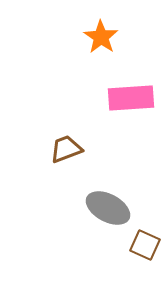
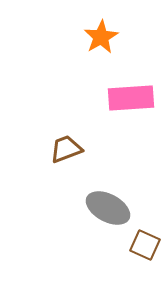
orange star: rotated 8 degrees clockwise
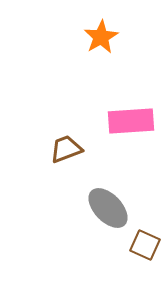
pink rectangle: moved 23 px down
gray ellipse: rotated 18 degrees clockwise
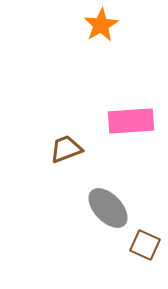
orange star: moved 12 px up
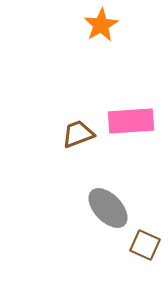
brown trapezoid: moved 12 px right, 15 px up
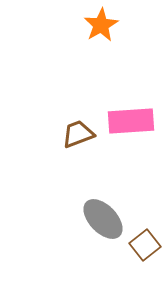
gray ellipse: moved 5 px left, 11 px down
brown square: rotated 28 degrees clockwise
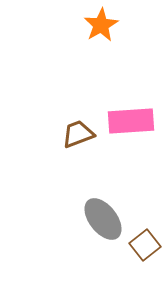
gray ellipse: rotated 6 degrees clockwise
